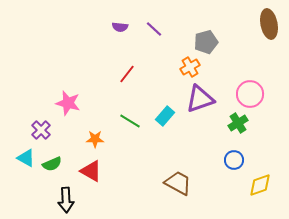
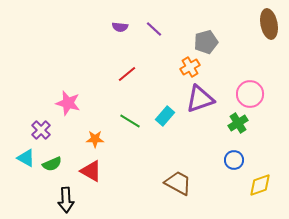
red line: rotated 12 degrees clockwise
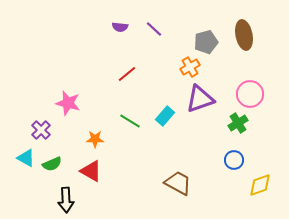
brown ellipse: moved 25 px left, 11 px down
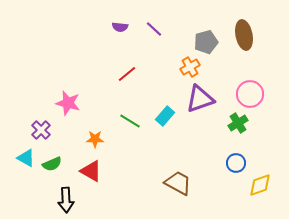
blue circle: moved 2 px right, 3 px down
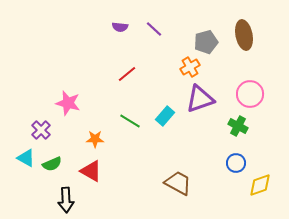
green cross: moved 3 px down; rotated 30 degrees counterclockwise
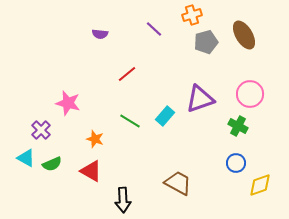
purple semicircle: moved 20 px left, 7 px down
brown ellipse: rotated 20 degrees counterclockwise
orange cross: moved 2 px right, 52 px up; rotated 12 degrees clockwise
orange star: rotated 18 degrees clockwise
black arrow: moved 57 px right
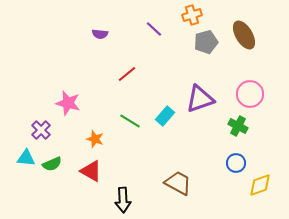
cyan triangle: rotated 24 degrees counterclockwise
